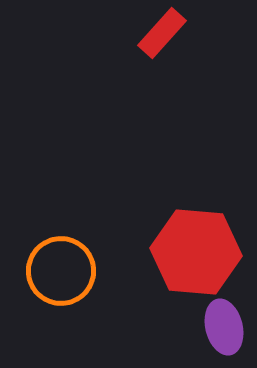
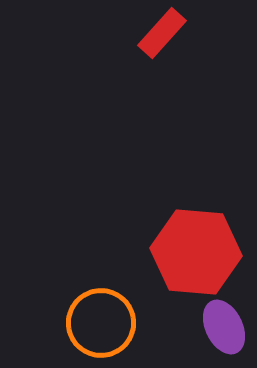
orange circle: moved 40 px right, 52 px down
purple ellipse: rotated 12 degrees counterclockwise
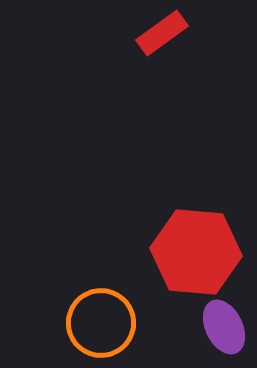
red rectangle: rotated 12 degrees clockwise
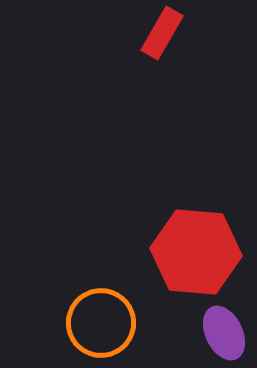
red rectangle: rotated 24 degrees counterclockwise
purple ellipse: moved 6 px down
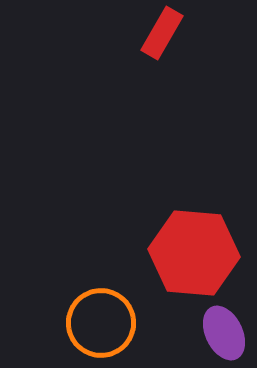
red hexagon: moved 2 px left, 1 px down
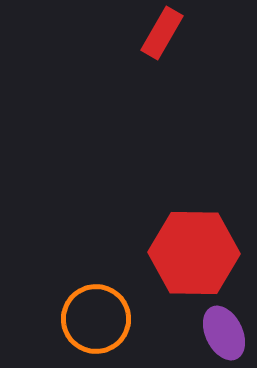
red hexagon: rotated 4 degrees counterclockwise
orange circle: moved 5 px left, 4 px up
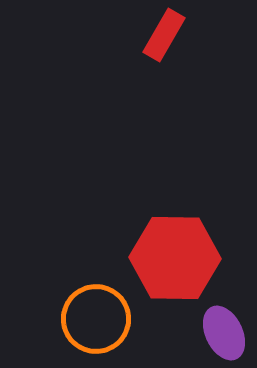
red rectangle: moved 2 px right, 2 px down
red hexagon: moved 19 px left, 5 px down
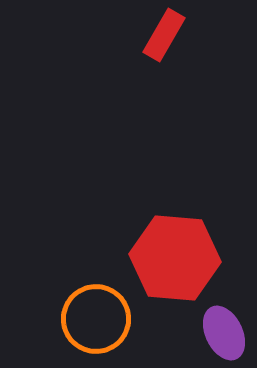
red hexagon: rotated 4 degrees clockwise
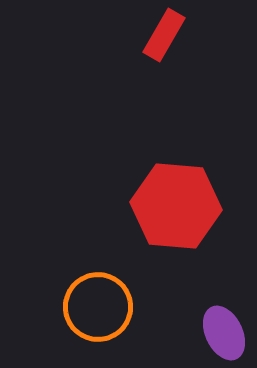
red hexagon: moved 1 px right, 52 px up
orange circle: moved 2 px right, 12 px up
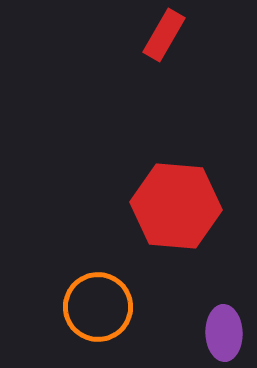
purple ellipse: rotated 24 degrees clockwise
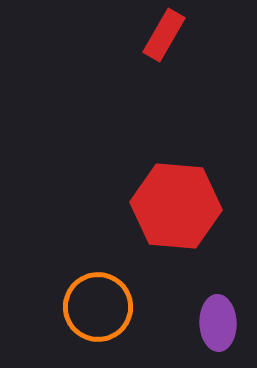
purple ellipse: moved 6 px left, 10 px up
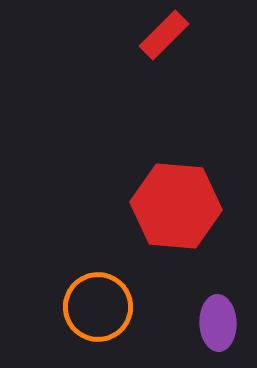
red rectangle: rotated 15 degrees clockwise
